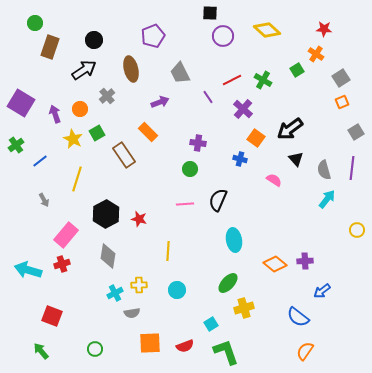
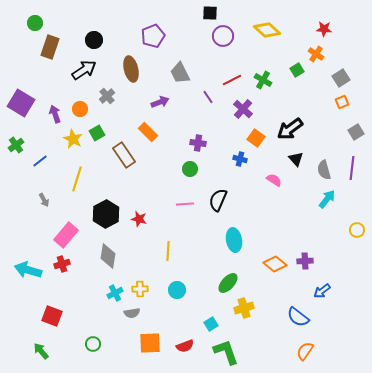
yellow cross at (139, 285): moved 1 px right, 4 px down
green circle at (95, 349): moved 2 px left, 5 px up
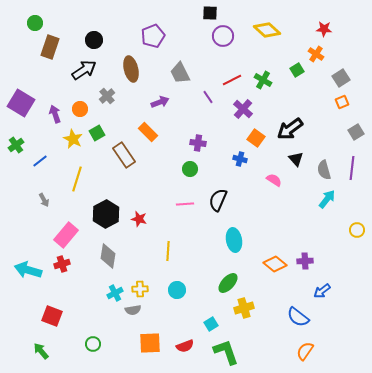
gray semicircle at (132, 313): moved 1 px right, 3 px up
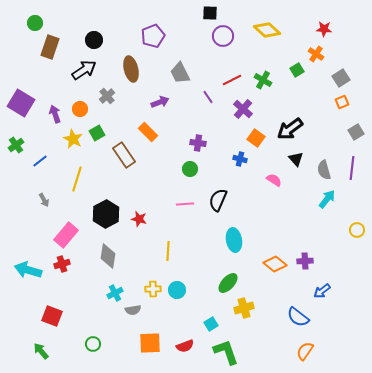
yellow cross at (140, 289): moved 13 px right
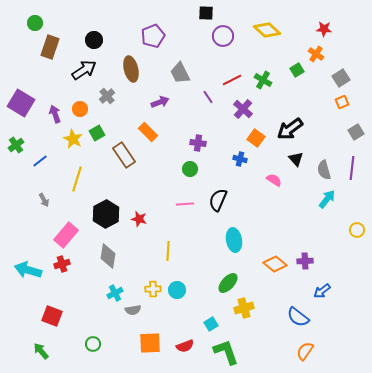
black square at (210, 13): moved 4 px left
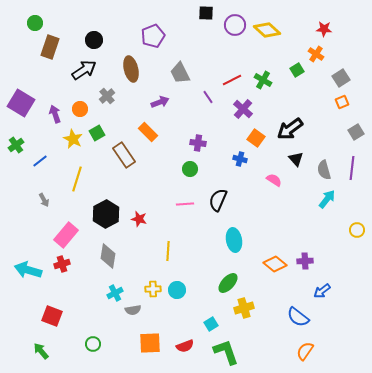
purple circle at (223, 36): moved 12 px right, 11 px up
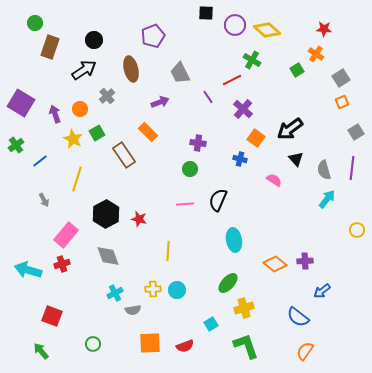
green cross at (263, 80): moved 11 px left, 20 px up
gray diamond at (108, 256): rotated 30 degrees counterclockwise
green L-shape at (226, 352): moved 20 px right, 6 px up
